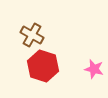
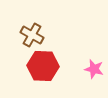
red hexagon: rotated 16 degrees counterclockwise
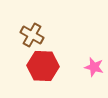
pink star: moved 2 px up
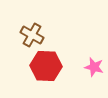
red hexagon: moved 3 px right
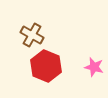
red hexagon: rotated 20 degrees clockwise
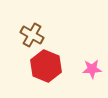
pink star: moved 2 px left, 2 px down; rotated 18 degrees counterclockwise
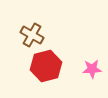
red hexagon: rotated 24 degrees clockwise
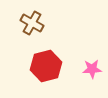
brown cross: moved 12 px up
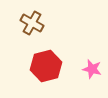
pink star: rotated 18 degrees clockwise
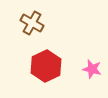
red hexagon: rotated 12 degrees counterclockwise
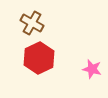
red hexagon: moved 7 px left, 8 px up
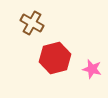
red hexagon: moved 16 px right; rotated 12 degrees clockwise
